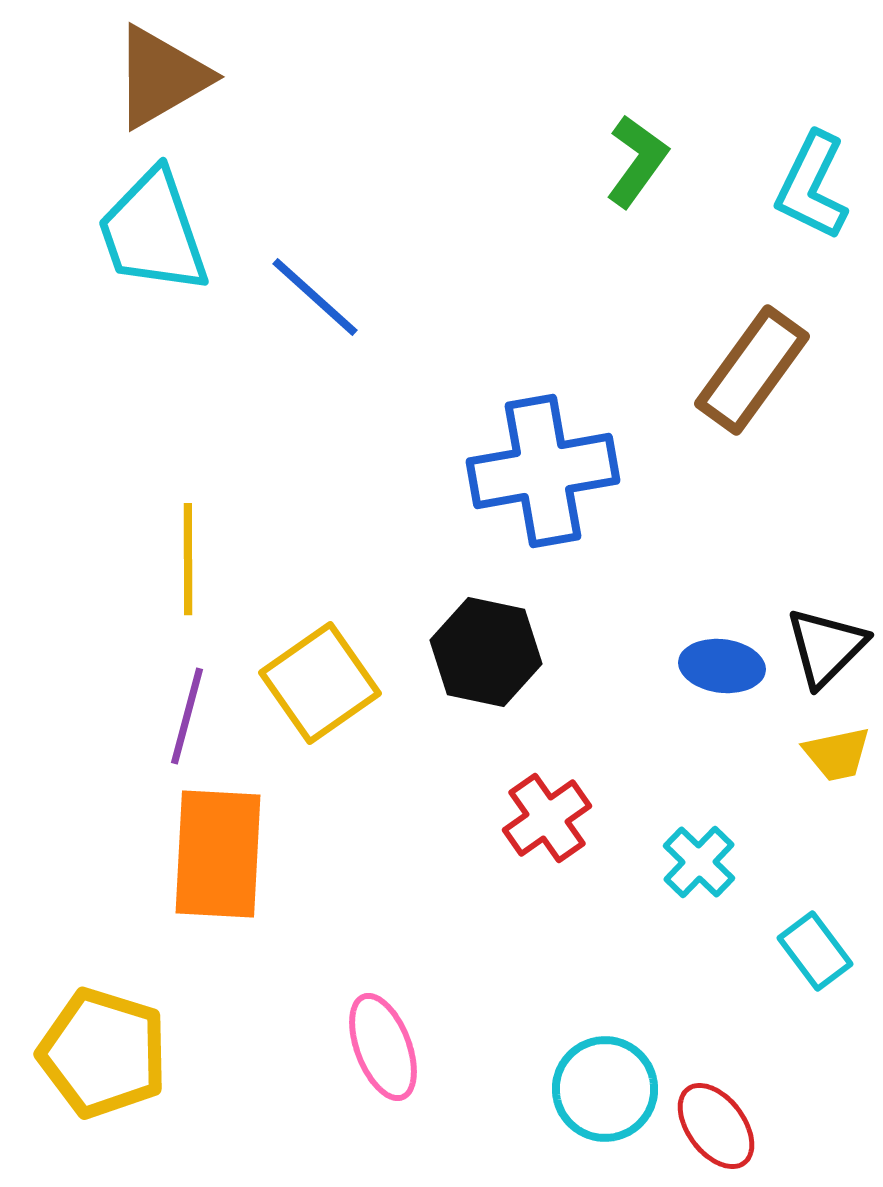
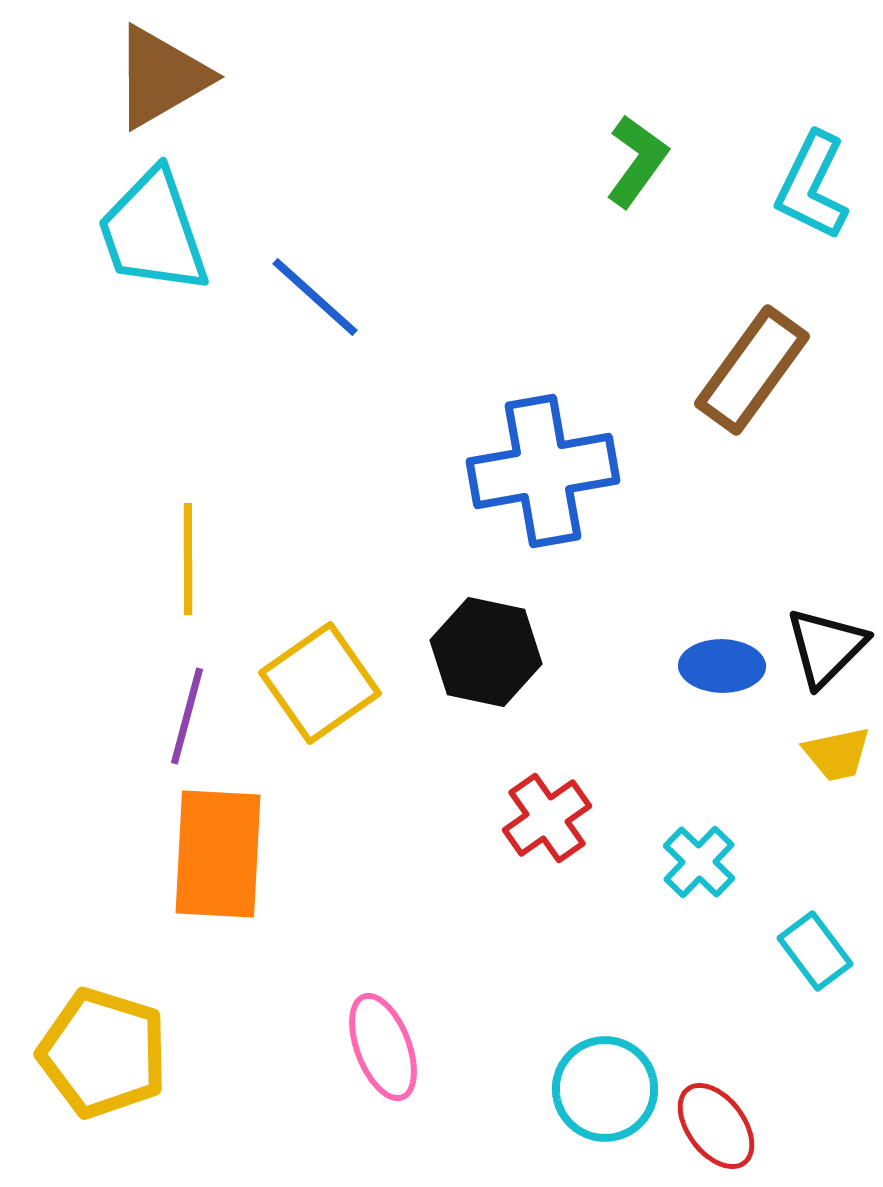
blue ellipse: rotated 6 degrees counterclockwise
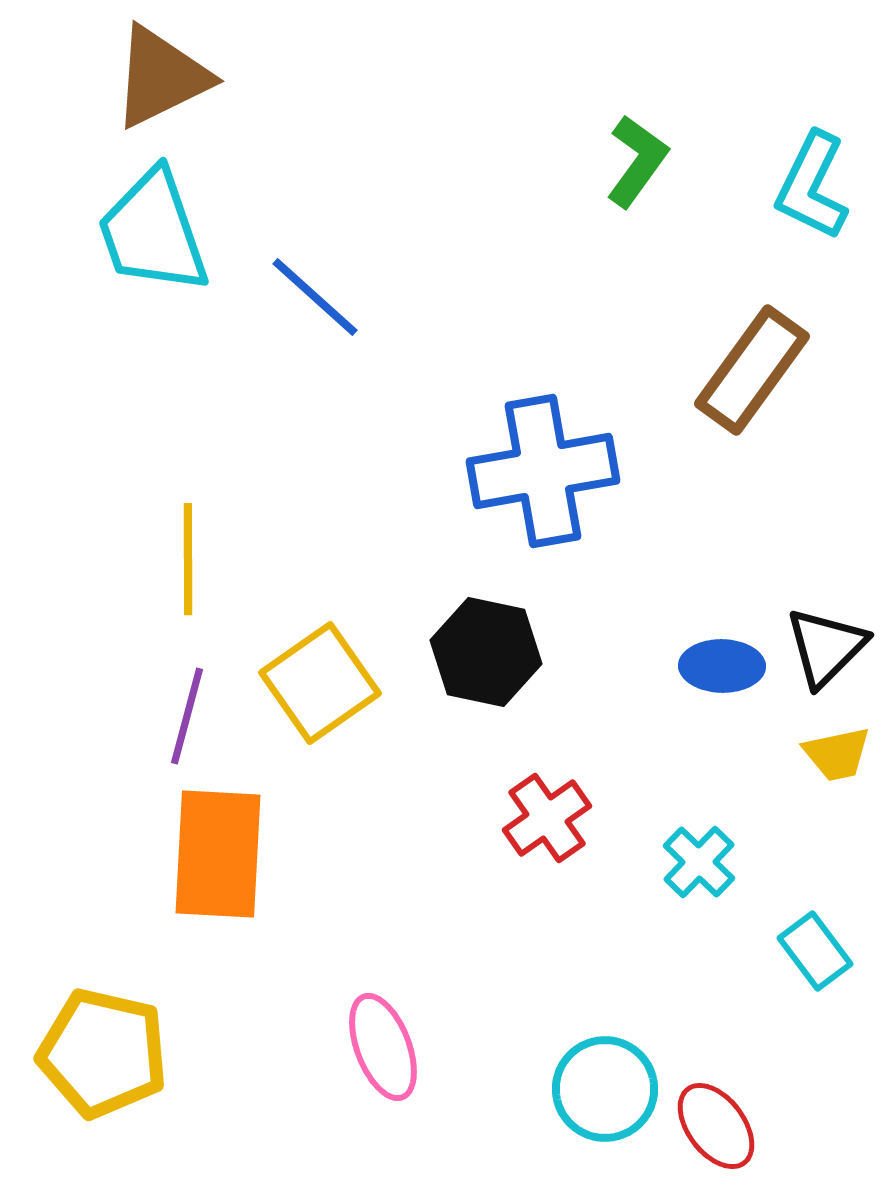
brown triangle: rotated 4 degrees clockwise
yellow pentagon: rotated 4 degrees counterclockwise
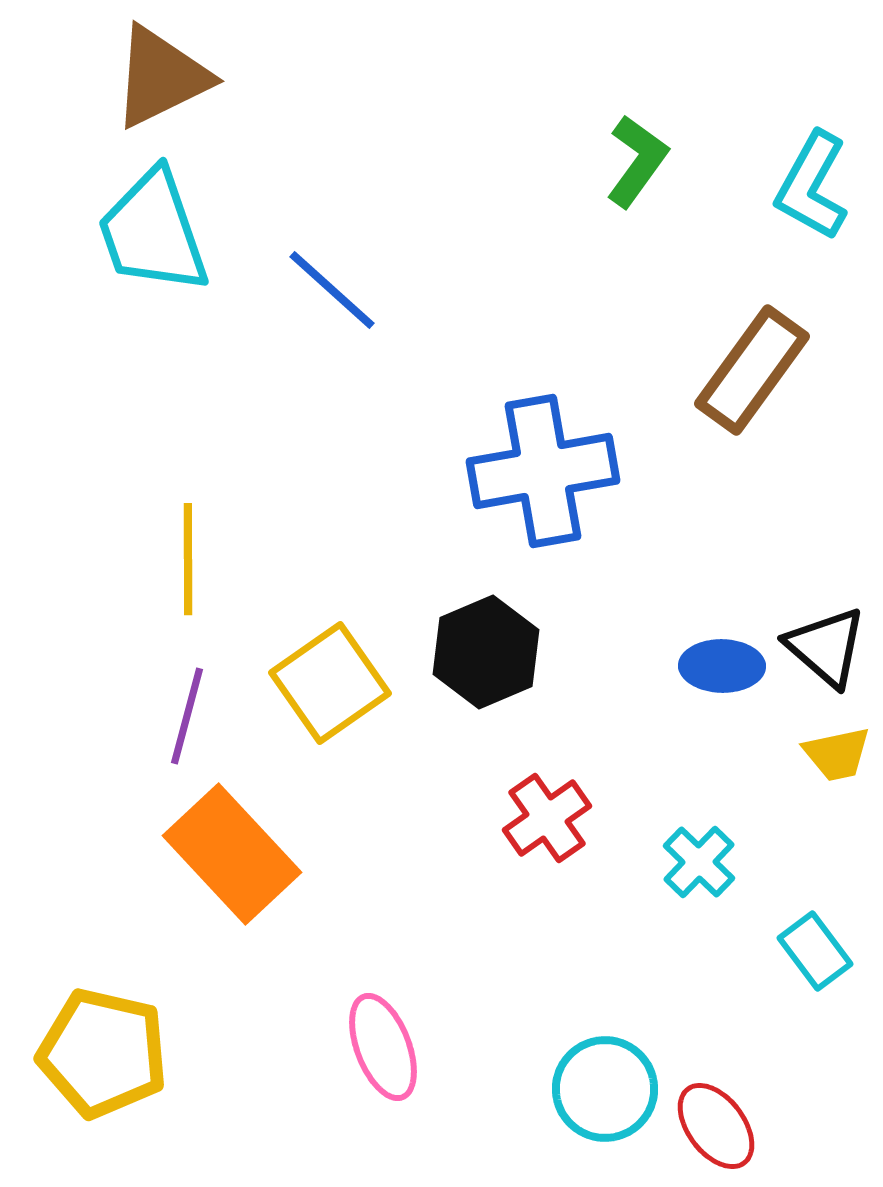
cyan L-shape: rotated 3 degrees clockwise
blue line: moved 17 px right, 7 px up
black triangle: rotated 34 degrees counterclockwise
black hexagon: rotated 25 degrees clockwise
yellow square: moved 10 px right
orange rectangle: moved 14 px right; rotated 46 degrees counterclockwise
